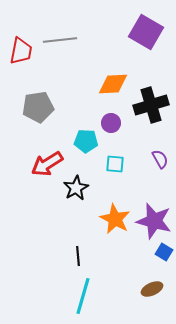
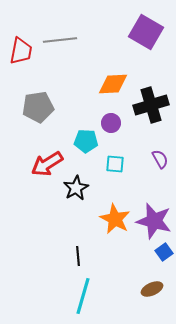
blue square: rotated 24 degrees clockwise
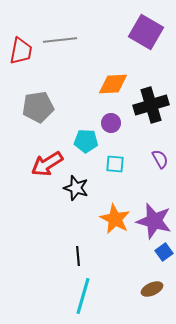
black star: rotated 25 degrees counterclockwise
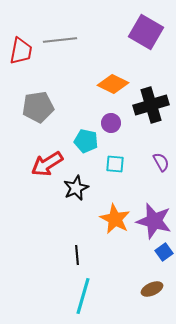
orange diamond: rotated 28 degrees clockwise
cyan pentagon: rotated 10 degrees clockwise
purple semicircle: moved 1 px right, 3 px down
black star: rotated 30 degrees clockwise
black line: moved 1 px left, 1 px up
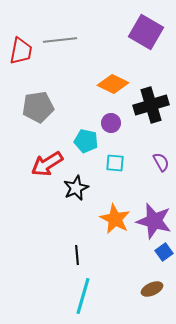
cyan square: moved 1 px up
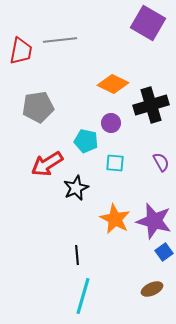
purple square: moved 2 px right, 9 px up
